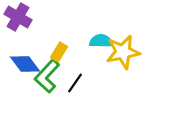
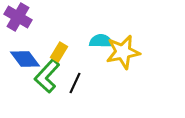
blue diamond: moved 5 px up
black line: rotated 10 degrees counterclockwise
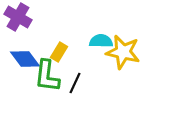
yellow star: rotated 24 degrees clockwise
green L-shape: rotated 36 degrees counterclockwise
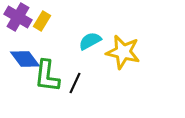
cyan semicircle: moved 11 px left; rotated 30 degrees counterclockwise
yellow rectangle: moved 17 px left, 31 px up
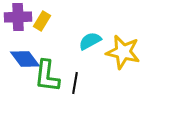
purple cross: rotated 32 degrees counterclockwise
black line: rotated 15 degrees counterclockwise
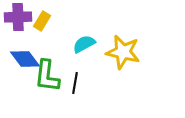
cyan semicircle: moved 6 px left, 3 px down
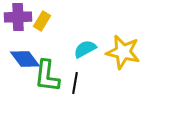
cyan semicircle: moved 1 px right, 5 px down
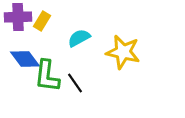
cyan semicircle: moved 6 px left, 11 px up
black line: rotated 45 degrees counterclockwise
